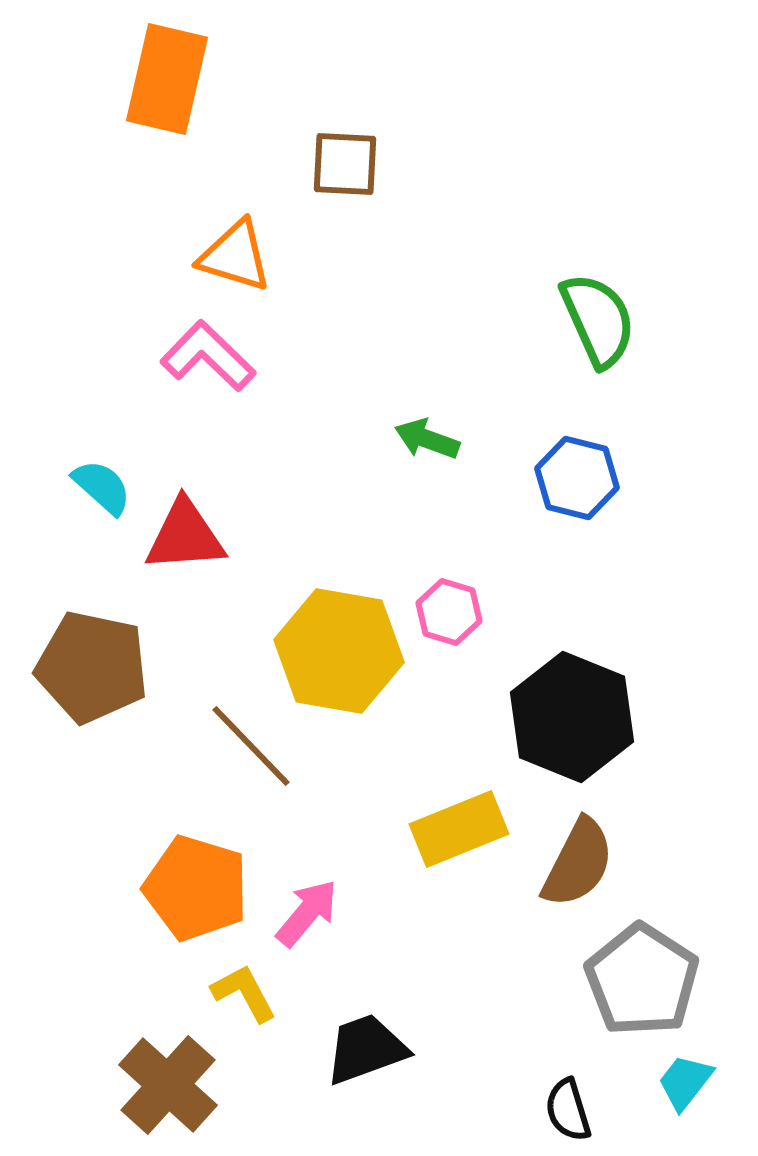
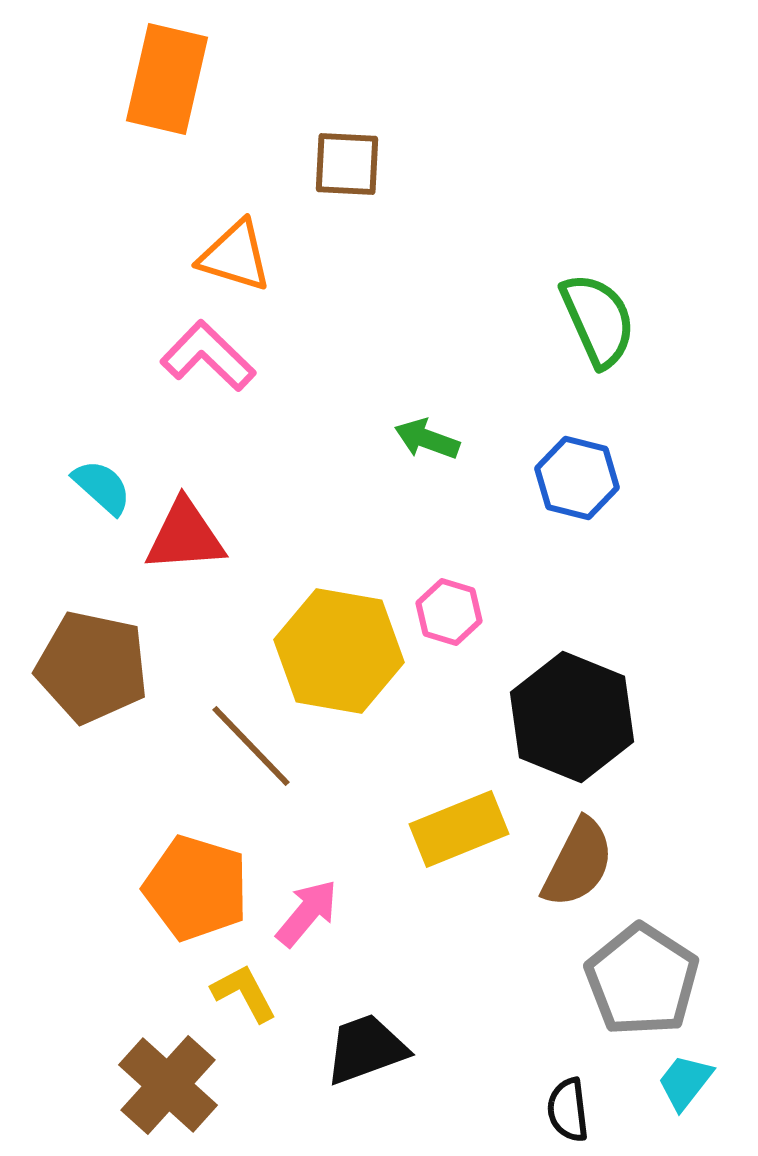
brown square: moved 2 px right
black semicircle: rotated 10 degrees clockwise
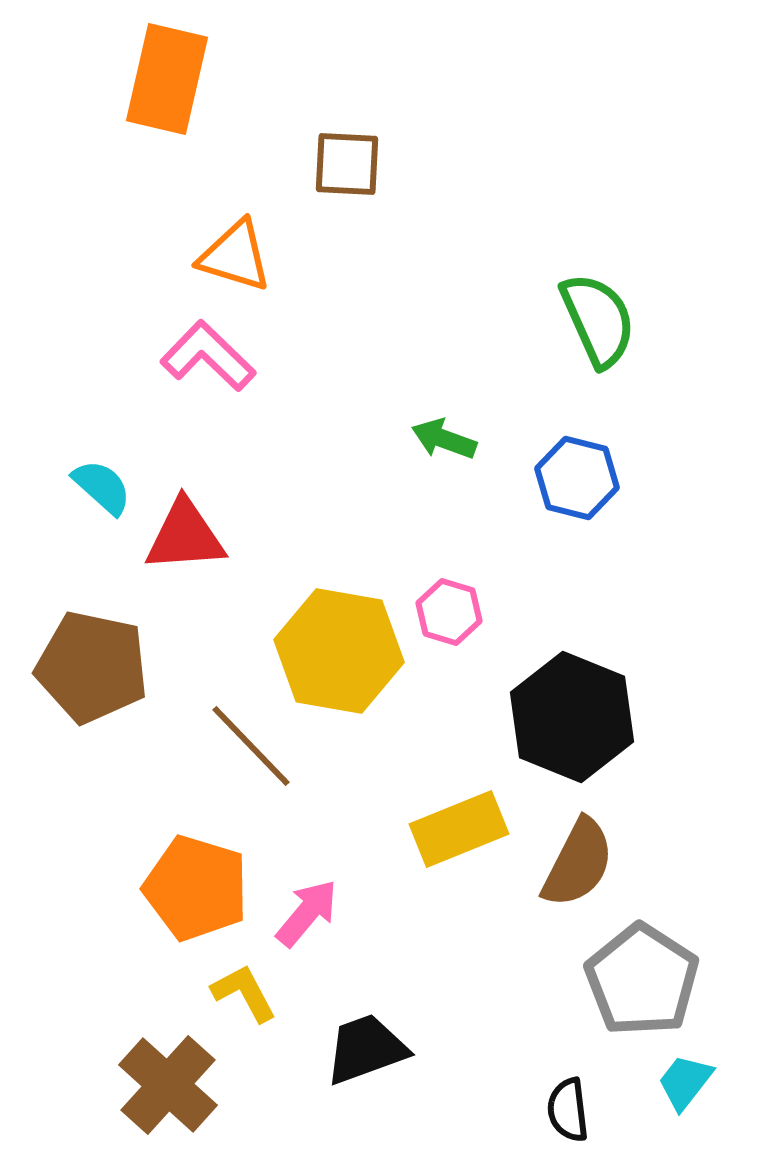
green arrow: moved 17 px right
